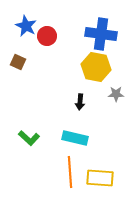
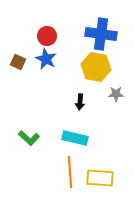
blue star: moved 20 px right, 33 px down
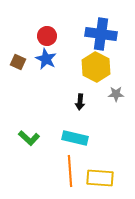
yellow hexagon: rotated 16 degrees clockwise
orange line: moved 1 px up
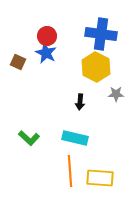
blue star: moved 6 px up
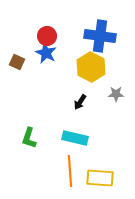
blue cross: moved 1 px left, 2 px down
brown square: moved 1 px left
yellow hexagon: moved 5 px left
black arrow: rotated 28 degrees clockwise
green L-shape: rotated 65 degrees clockwise
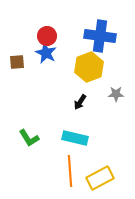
brown square: rotated 28 degrees counterclockwise
yellow hexagon: moved 2 px left; rotated 12 degrees clockwise
green L-shape: rotated 50 degrees counterclockwise
yellow rectangle: rotated 32 degrees counterclockwise
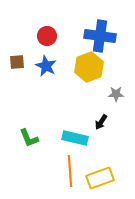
blue star: moved 13 px down
black arrow: moved 21 px right, 20 px down
green L-shape: rotated 10 degrees clockwise
yellow rectangle: rotated 8 degrees clockwise
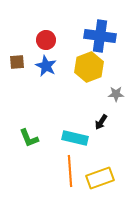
red circle: moved 1 px left, 4 px down
